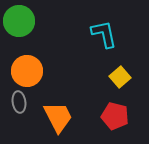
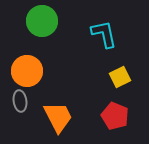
green circle: moved 23 px right
yellow square: rotated 15 degrees clockwise
gray ellipse: moved 1 px right, 1 px up
red pentagon: rotated 8 degrees clockwise
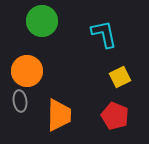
orange trapezoid: moved 1 px right, 2 px up; rotated 28 degrees clockwise
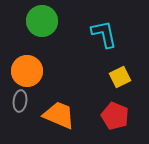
gray ellipse: rotated 15 degrees clockwise
orange trapezoid: rotated 68 degrees counterclockwise
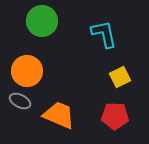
gray ellipse: rotated 70 degrees counterclockwise
red pentagon: rotated 20 degrees counterclockwise
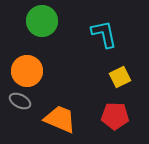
orange trapezoid: moved 1 px right, 4 px down
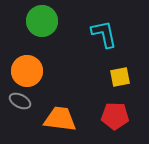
yellow square: rotated 15 degrees clockwise
orange trapezoid: rotated 16 degrees counterclockwise
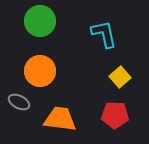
green circle: moved 2 px left
orange circle: moved 13 px right
yellow square: rotated 30 degrees counterclockwise
gray ellipse: moved 1 px left, 1 px down
red pentagon: moved 1 px up
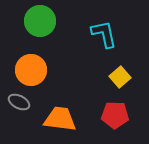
orange circle: moved 9 px left, 1 px up
